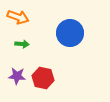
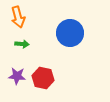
orange arrow: rotated 55 degrees clockwise
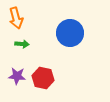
orange arrow: moved 2 px left, 1 px down
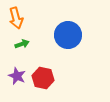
blue circle: moved 2 px left, 2 px down
green arrow: rotated 24 degrees counterclockwise
purple star: rotated 18 degrees clockwise
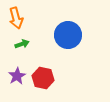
purple star: rotated 18 degrees clockwise
